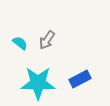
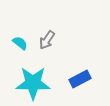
cyan star: moved 5 px left
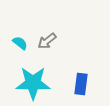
gray arrow: moved 1 px down; rotated 18 degrees clockwise
blue rectangle: moved 1 px right, 5 px down; rotated 55 degrees counterclockwise
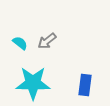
blue rectangle: moved 4 px right, 1 px down
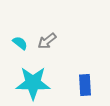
blue rectangle: rotated 10 degrees counterclockwise
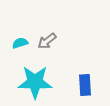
cyan semicircle: rotated 56 degrees counterclockwise
cyan star: moved 2 px right, 1 px up
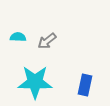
cyan semicircle: moved 2 px left, 6 px up; rotated 21 degrees clockwise
blue rectangle: rotated 15 degrees clockwise
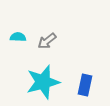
cyan star: moved 8 px right; rotated 16 degrees counterclockwise
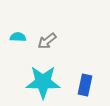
cyan star: rotated 16 degrees clockwise
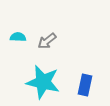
cyan star: rotated 12 degrees clockwise
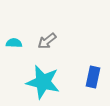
cyan semicircle: moved 4 px left, 6 px down
blue rectangle: moved 8 px right, 8 px up
